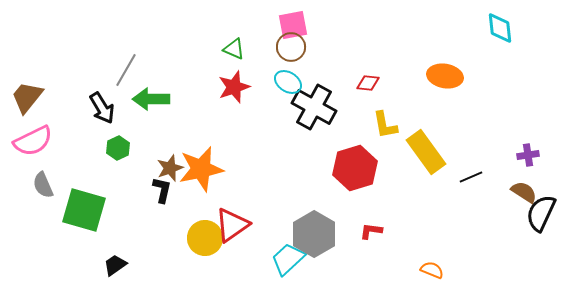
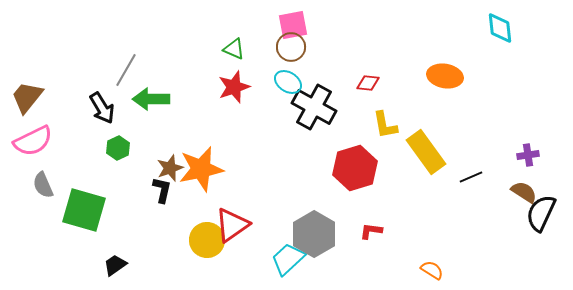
yellow circle: moved 2 px right, 2 px down
orange semicircle: rotated 10 degrees clockwise
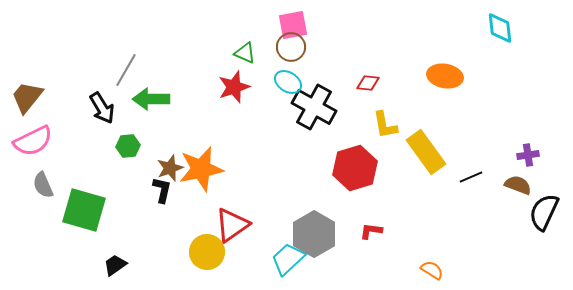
green triangle: moved 11 px right, 4 px down
green hexagon: moved 10 px right, 2 px up; rotated 20 degrees clockwise
brown semicircle: moved 6 px left, 7 px up; rotated 12 degrees counterclockwise
black semicircle: moved 3 px right, 1 px up
yellow circle: moved 12 px down
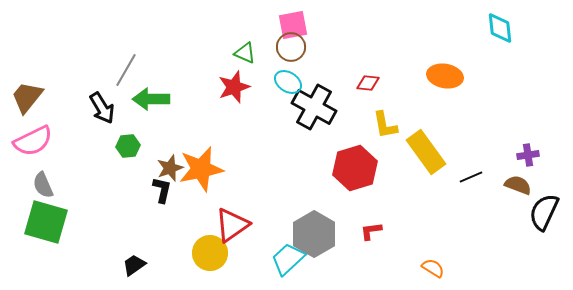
green square: moved 38 px left, 12 px down
red L-shape: rotated 15 degrees counterclockwise
yellow circle: moved 3 px right, 1 px down
black trapezoid: moved 19 px right
orange semicircle: moved 1 px right, 2 px up
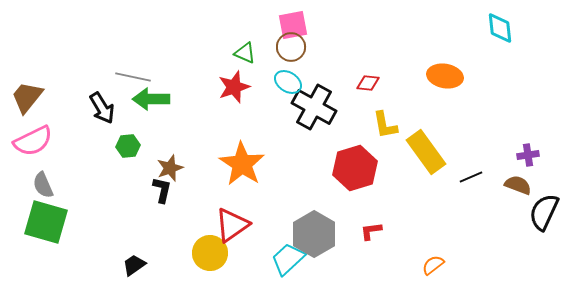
gray line: moved 7 px right, 7 px down; rotated 72 degrees clockwise
orange star: moved 41 px right, 5 px up; rotated 27 degrees counterclockwise
orange semicircle: moved 3 px up; rotated 70 degrees counterclockwise
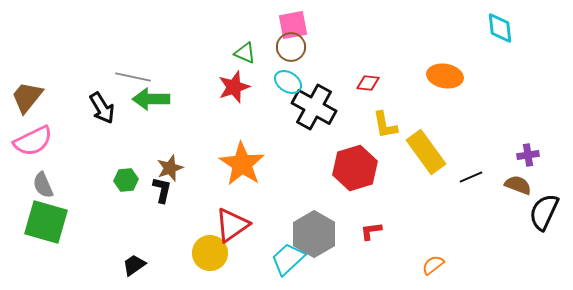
green hexagon: moved 2 px left, 34 px down
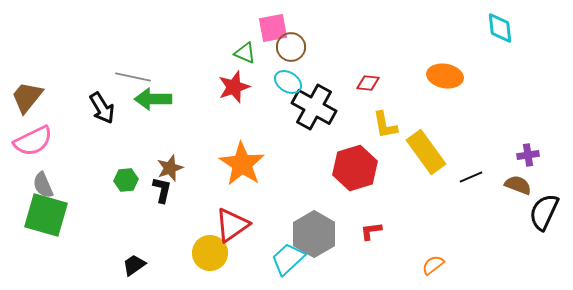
pink square: moved 20 px left, 3 px down
green arrow: moved 2 px right
green square: moved 7 px up
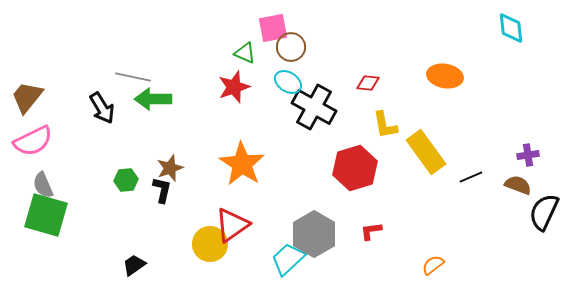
cyan diamond: moved 11 px right
yellow circle: moved 9 px up
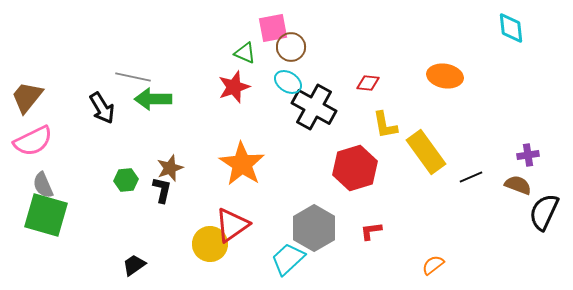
gray hexagon: moved 6 px up
